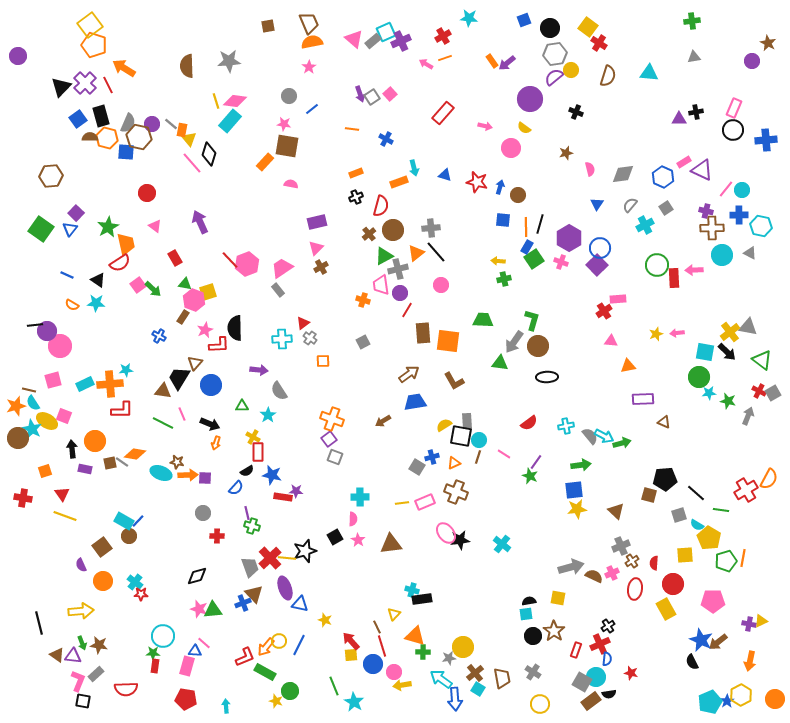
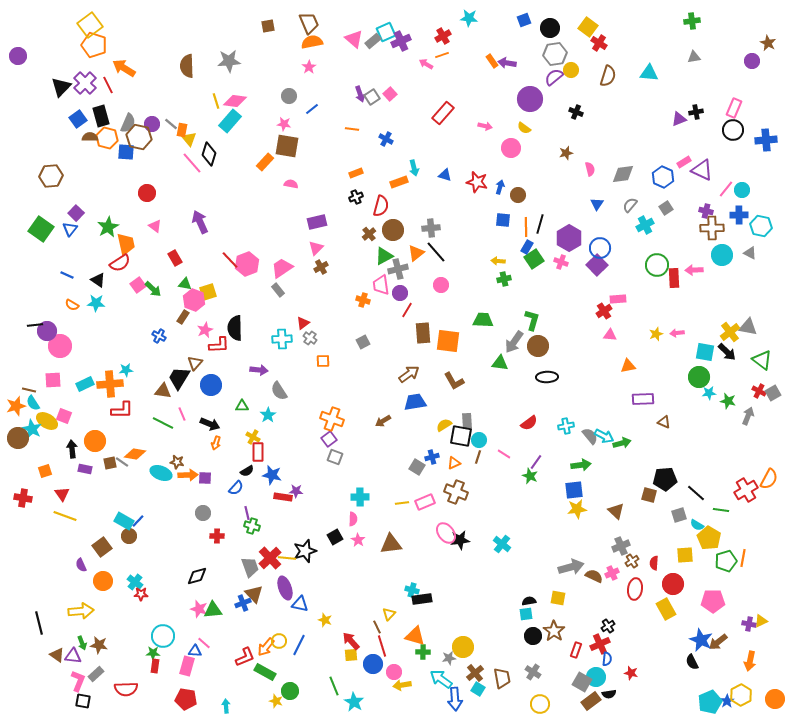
orange line at (445, 58): moved 3 px left, 3 px up
purple arrow at (507, 63): rotated 48 degrees clockwise
purple triangle at (679, 119): rotated 21 degrees counterclockwise
pink triangle at (611, 341): moved 1 px left, 6 px up
pink square at (53, 380): rotated 12 degrees clockwise
yellow triangle at (394, 614): moved 5 px left
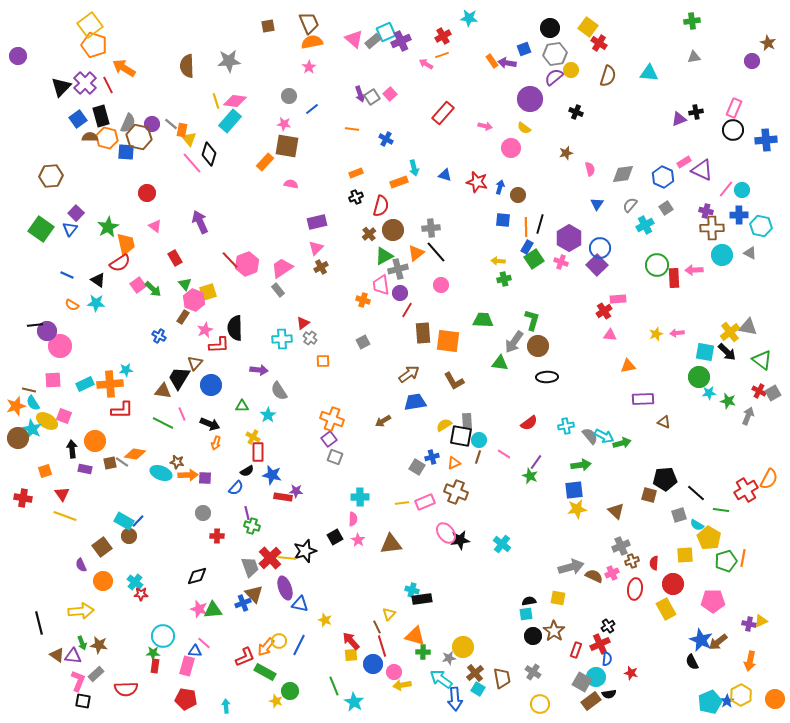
blue square at (524, 20): moved 29 px down
green triangle at (185, 284): rotated 40 degrees clockwise
brown cross at (632, 561): rotated 16 degrees clockwise
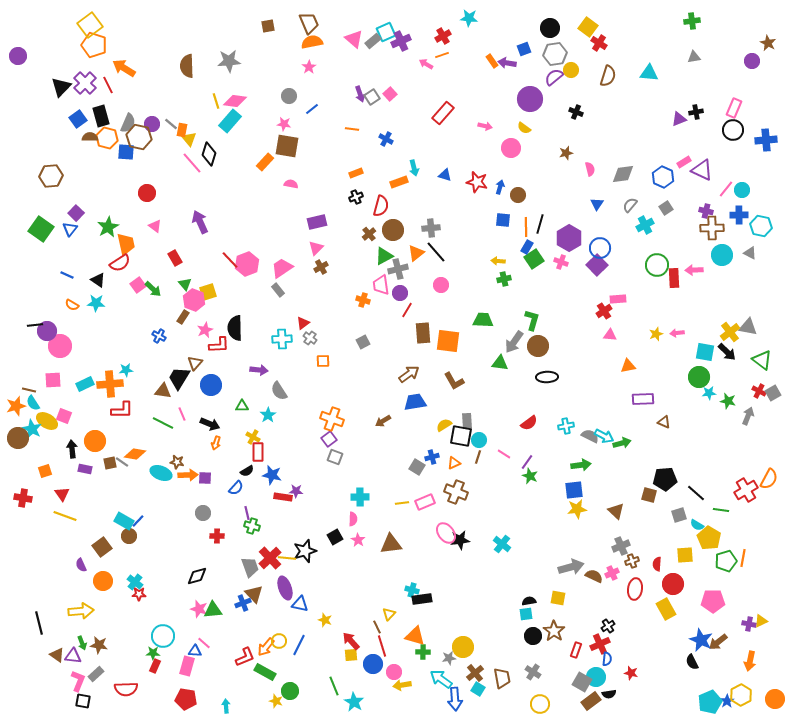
gray semicircle at (590, 436): rotated 24 degrees counterclockwise
purple line at (536, 462): moved 9 px left
red semicircle at (654, 563): moved 3 px right, 1 px down
red star at (141, 594): moved 2 px left
red rectangle at (155, 666): rotated 16 degrees clockwise
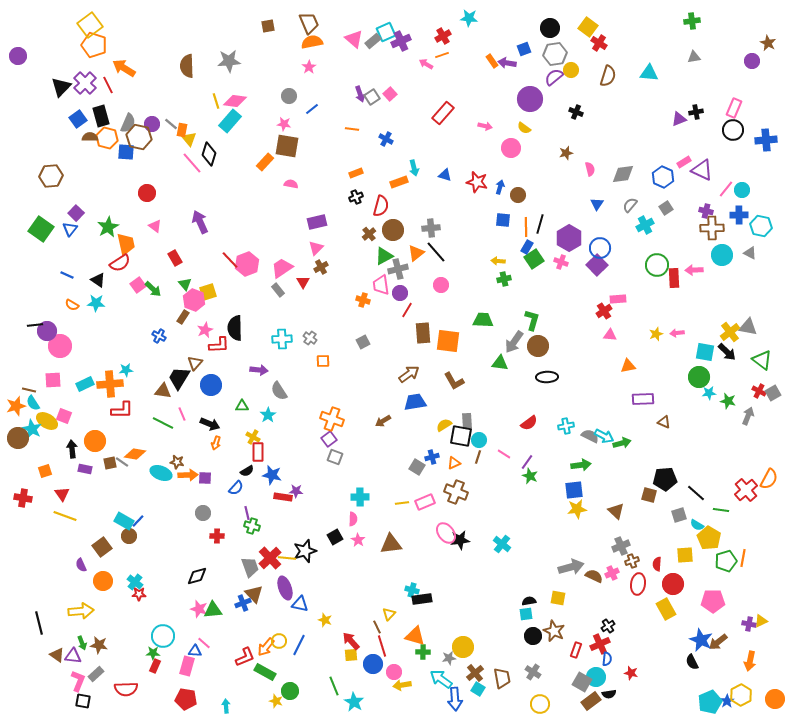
red triangle at (303, 323): moved 41 px up; rotated 24 degrees counterclockwise
red cross at (746, 490): rotated 10 degrees counterclockwise
red ellipse at (635, 589): moved 3 px right, 5 px up
brown star at (554, 631): rotated 10 degrees counterclockwise
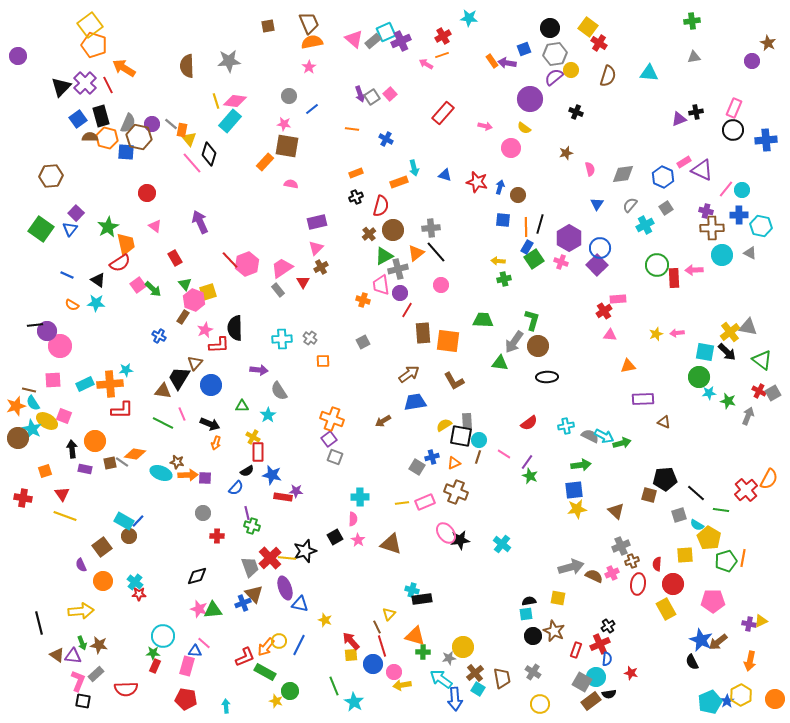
brown triangle at (391, 544): rotated 25 degrees clockwise
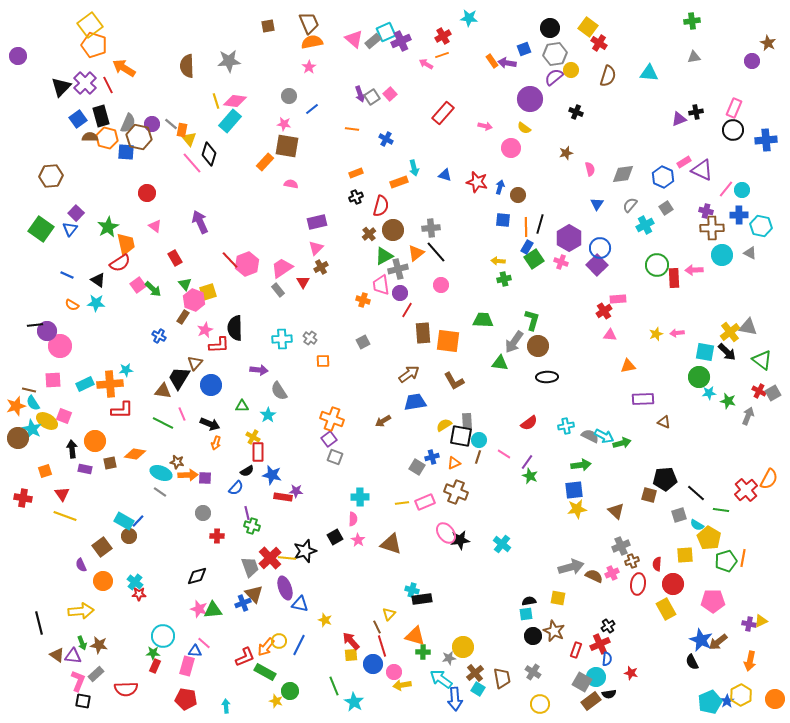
gray line at (122, 462): moved 38 px right, 30 px down
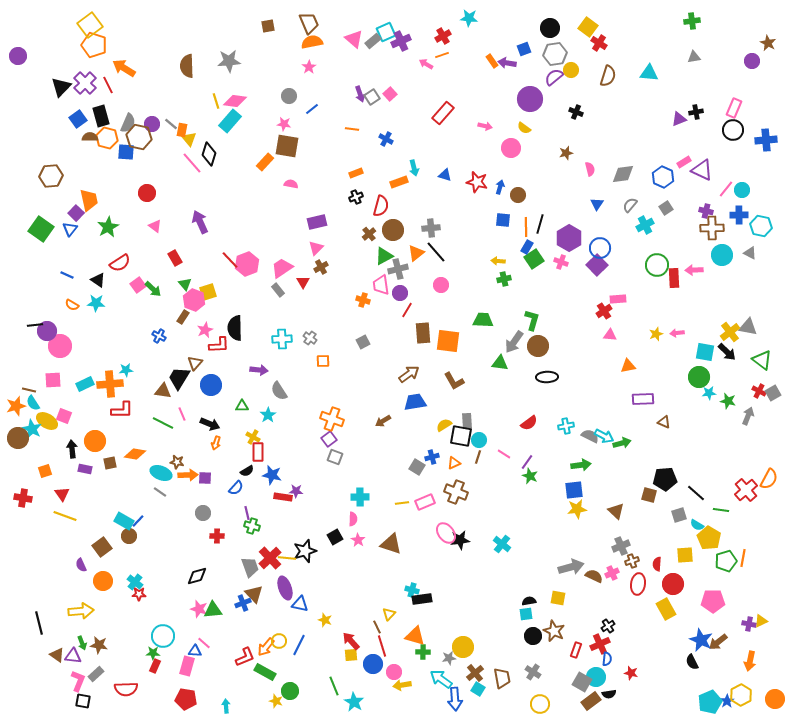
orange trapezoid at (126, 244): moved 37 px left, 44 px up
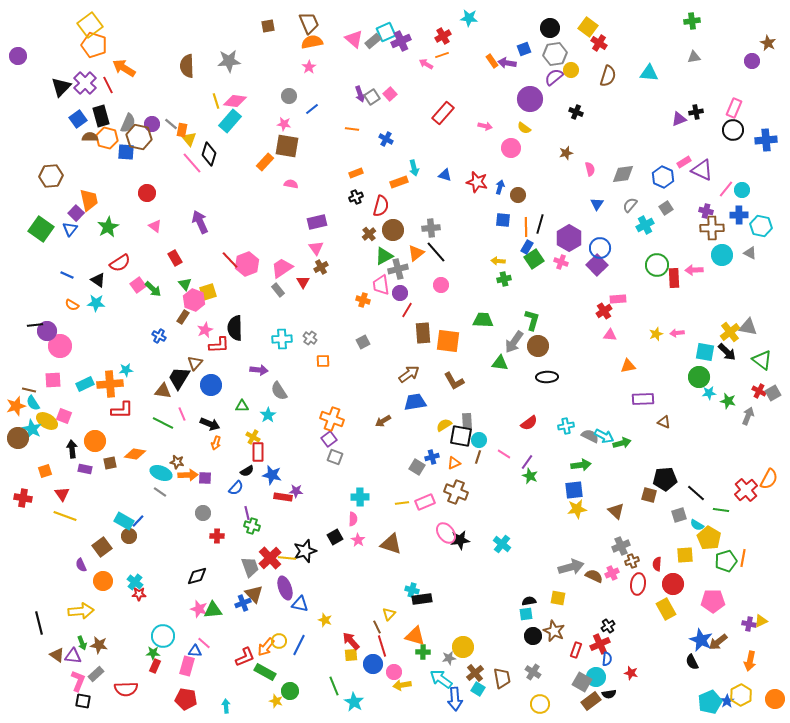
pink triangle at (316, 248): rotated 21 degrees counterclockwise
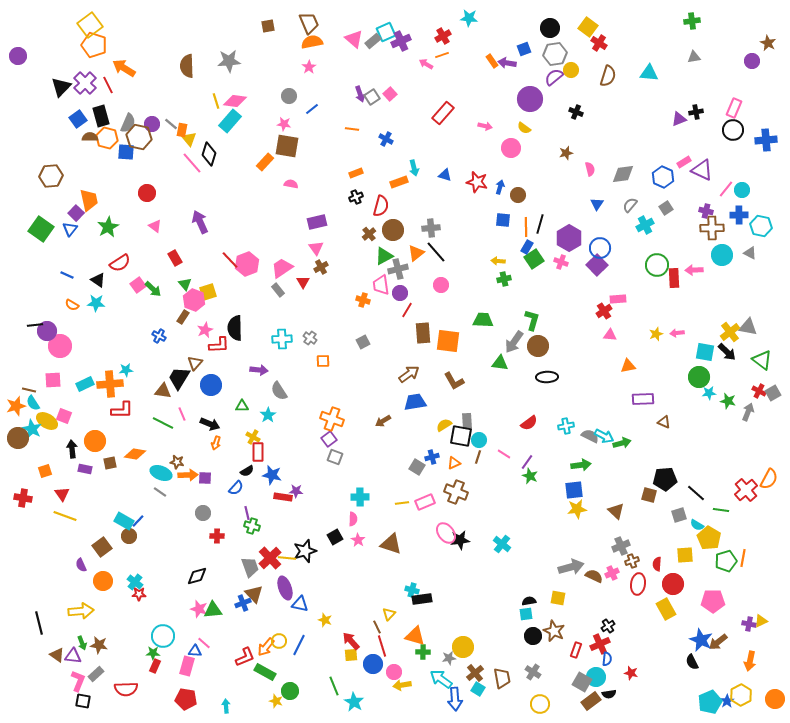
gray arrow at (748, 416): moved 4 px up
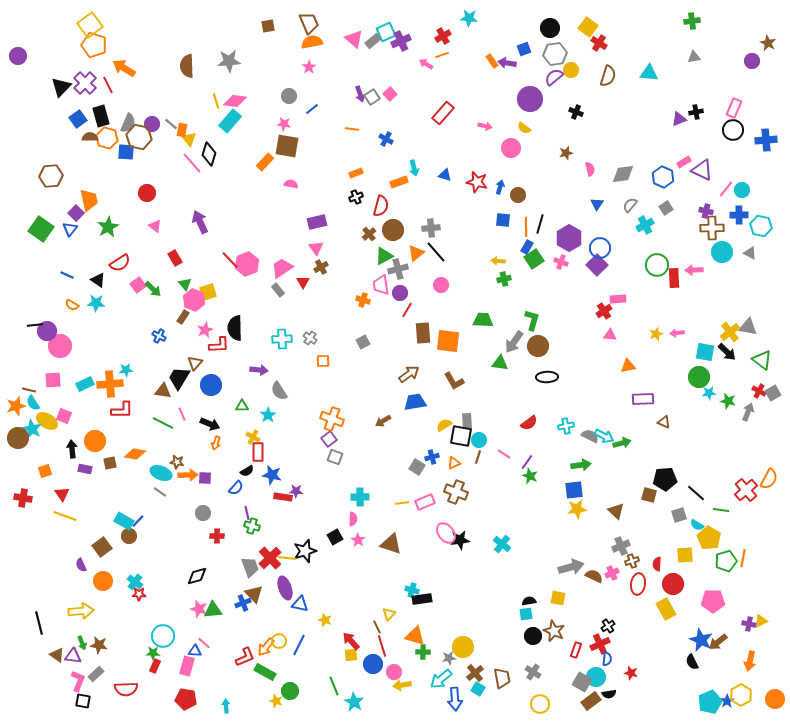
cyan circle at (722, 255): moved 3 px up
cyan arrow at (441, 679): rotated 75 degrees counterclockwise
